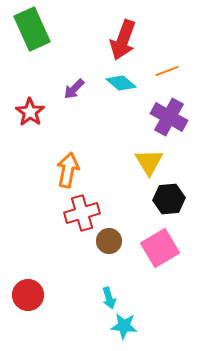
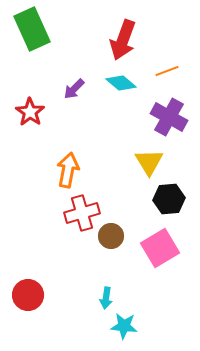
brown circle: moved 2 px right, 5 px up
cyan arrow: moved 3 px left; rotated 25 degrees clockwise
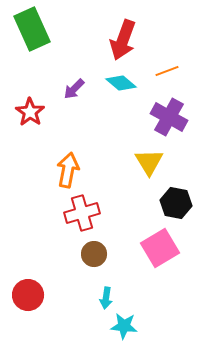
black hexagon: moved 7 px right, 4 px down; rotated 16 degrees clockwise
brown circle: moved 17 px left, 18 px down
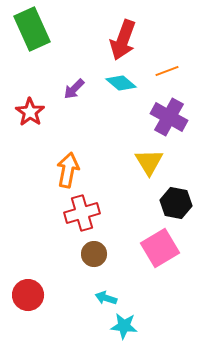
cyan arrow: rotated 100 degrees clockwise
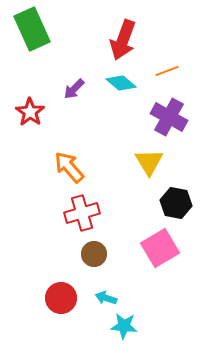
orange arrow: moved 1 px right, 3 px up; rotated 52 degrees counterclockwise
red circle: moved 33 px right, 3 px down
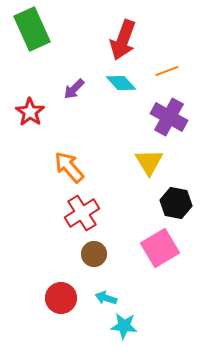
cyan diamond: rotated 8 degrees clockwise
red cross: rotated 16 degrees counterclockwise
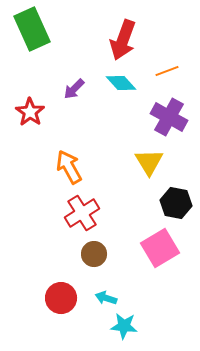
orange arrow: rotated 12 degrees clockwise
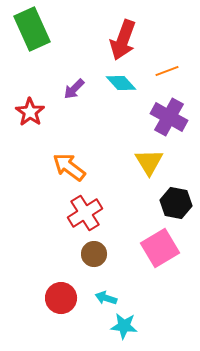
orange arrow: rotated 24 degrees counterclockwise
red cross: moved 3 px right
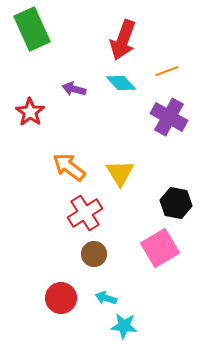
purple arrow: rotated 60 degrees clockwise
yellow triangle: moved 29 px left, 11 px down
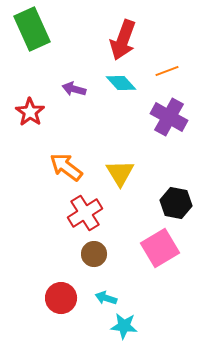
orange arrow: moved 3 px left
